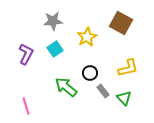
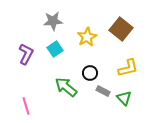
brown square: moved 6 px down; rotated 10 degrees clockwise
gray rectangle: rotated 24 degrees counterclockwise
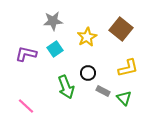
purple L-shape: rotated 105 degrees counterclockwise
black circle: moved 2 px left
green arrow: rotated 150 degrees counterclockwise
pink line: rotated 30 degrees counterclockwise
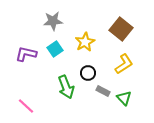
yellow star: moved 2 px left, 5 px down
yellow L-shape: moved 4 px left, 4 px up; rotated 20 degrees counterclockwise
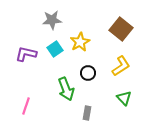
gray star: moved 1 px left, 1 px up
yellow star: moved 5 px left
yellow L-shape: moved 3 px left, 2 px down
green arrow: moved 2 px down
gray rectangle: moved 16 px left, 22 px down; rotated 72 degrees clockwise
pink line: rotated 66 degrees clockwise
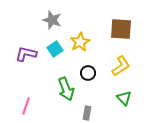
gray star: rotated 24 degrees clockwise
brown square: rotated 35 degrees counterclockwise
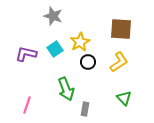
gray star: moved 1 px right, 4 px up
yellow L-shape: moved 2 px left, 4 px up
black circle: moved 11 px up
pink line: moved 1 px right, 1 px up
gray rectangle: moved 2 px left, 4 px up
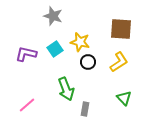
yellow star: rotated 30 degrees counterclockwise
pink line: rotated 30 degrees clockwise
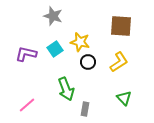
brown square: moved 3 px up
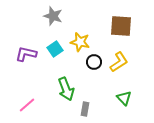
black circle: moved 6 px right
